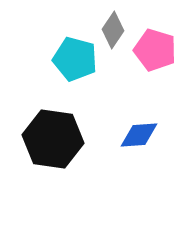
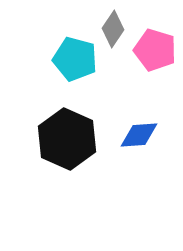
gray diamond: moved 1 px up
black hexagon: moved 14 px right; rotated 16 degrees clockwise
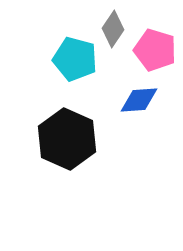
blue diamond: moved 35 px up
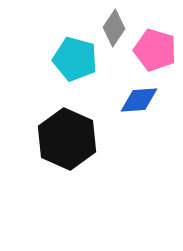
gray diamond: moved 1 px right, 1 px up
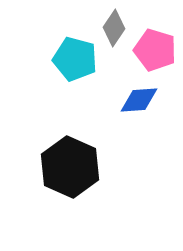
black hexagon: moved 3 px right, 28 px down
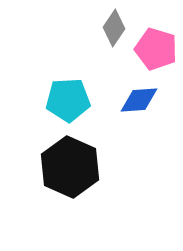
pink pentagon: moved 1 px right, 1 px up
cyan pentagon: moved 7 px left, 41 px down; rotated 18 degrees counterclockwise
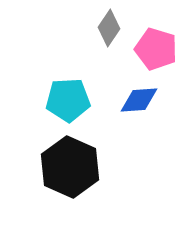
gray diamond: moved 5 px left
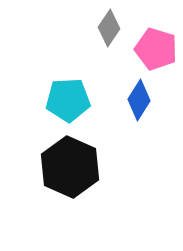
blue diamond: rotated 54 degrees counterclockwise
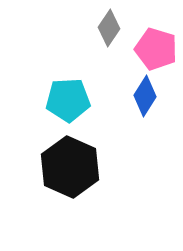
blue diamond: moved 6 px right, 4 px up
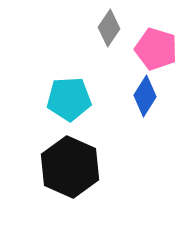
cyan pentagon: moved 1 px right, 1 px up
